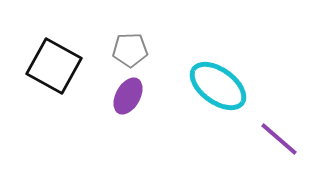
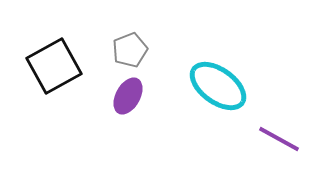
gray pentagon: rotated 20 degrees counterclockwise
black square: rotated 32 degrees clockwise
purple line: rotated 12 degrees counterclockwise
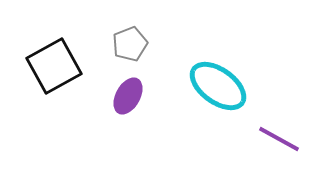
gray pentagon: moved 6 px up
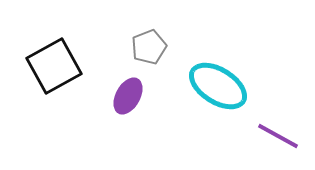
gray pentagon: moved 19 px right, 3 px down
cyan ellipse: rotated 4 degrees counterclockwise
purple line: moved 1 px left, 3 px up
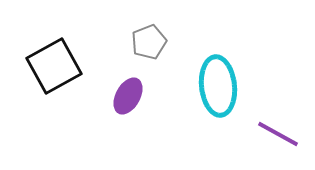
gray pentagon: moved 5 px up
cyan ellipse: rotated 52 degrees clockwise
purple line: moved 2 px up
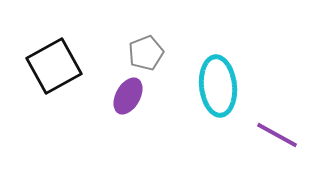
gray pentagon: moved 3 px left, 11 px down
purple line: moved 1 px left, 1 px down
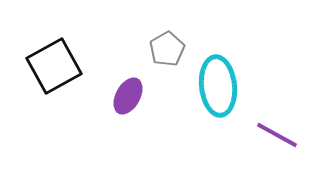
gray pentagon: moved 21 px right, 4 px up; rotated 8 degrees counterclockwise
